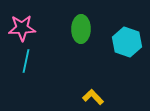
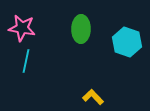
pink star: rotated 12 degrees clockwise
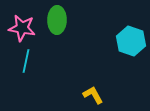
green ellipse: moved 24 px left, 9 px up
cyan hexagon: moved 4 px right, 1 px up
yellow L-shape: moved 2 px up; rotated 15 degrees clockwise
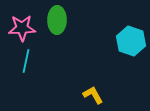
pink star: rotated 12 degrees counterclockwise
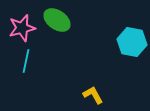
green ellipse: rotated 56 degrees counterclockwise
pink star: rotated 12 degrees counterclockwise
cyan hexagon: moved 1 px right, 1 px down; rotated 8 degrees counterclockwise
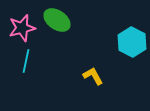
cyan hexagon: rotated 16 degrees clockwise
yellow L-shape: moved 19 px up
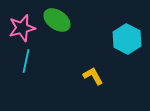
cyan hexagon: moved 5 px left, 3 px up
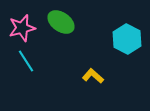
green ellipse: moved 4 px right, 2 px down
cyan line: rotated 45 degrees counterclockwise
yellow L-shape: rotated 20 degrees counterclockwise
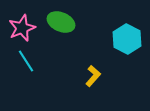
green ellipse: rotated 12 degrees counterclockwise
pink star: rotated 8 degrees counterclockwise
yellow L-shape: rotated 90 degrees clockwise
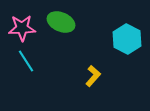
pink star: rotated 20 degrees clockwise
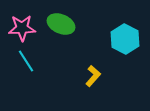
green ellipse: moved 2 px down
cyan hexagon: moved 2 px left
